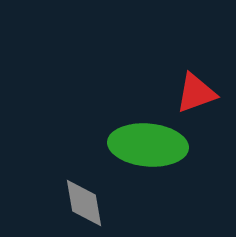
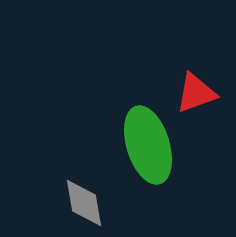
green ellipse: rotated 68 degrees clockwise
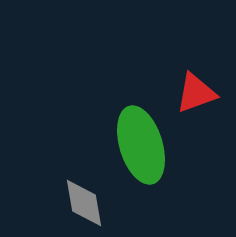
green ellipse: moved 7 px left
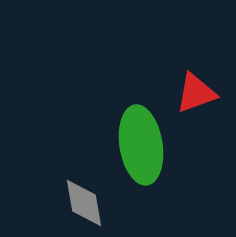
green ellipse: rotated 8 degrees clockwise
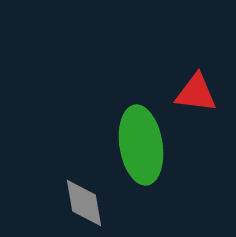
red triangle: rotated 27 degrees clockwise
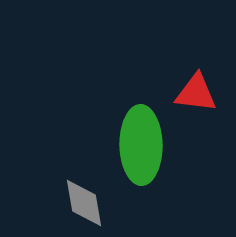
green ellipse: rotated 8 degrees clockwise
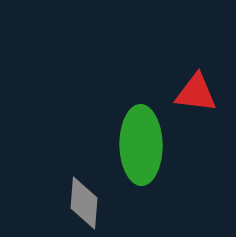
gray diamond: rotated 14 degrees clockwise
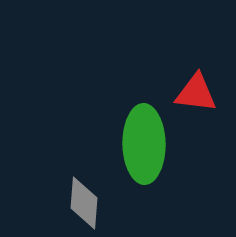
green ellipse: moved 3 px right, 1 px up
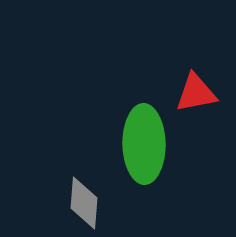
red triangle: rotated 18 degrees counterclockwise
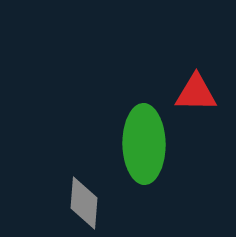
red triangle: rotated 12 degrees clockwise
